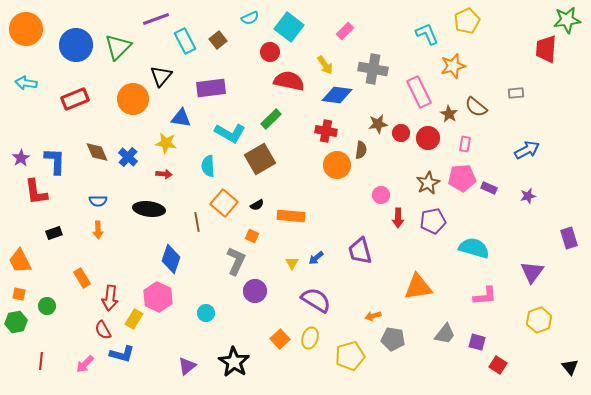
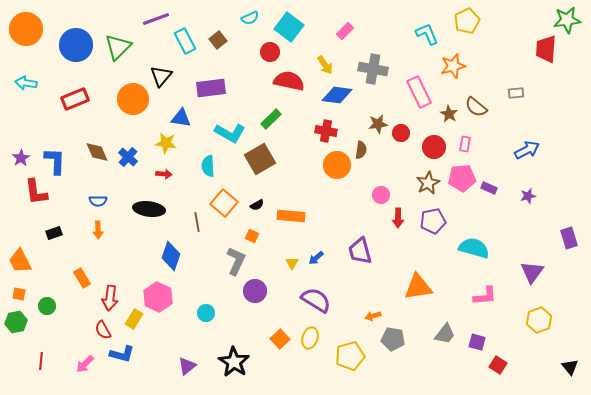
red circle at (428, 138): moved 6 px right, 9 px down
blue diamond at (171, 259): moved 3 px up
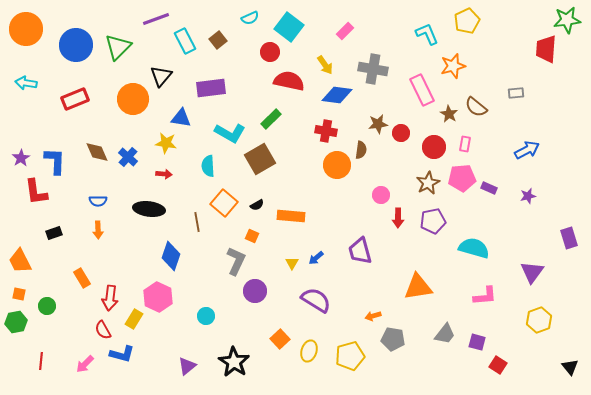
pink rectangle at (419, 92): moved 3 px right, 2 px up
cyan circle at (206, 313): moved 3 px down
yellow ellipse at (310, 338): moved 1 px left, 13 px down
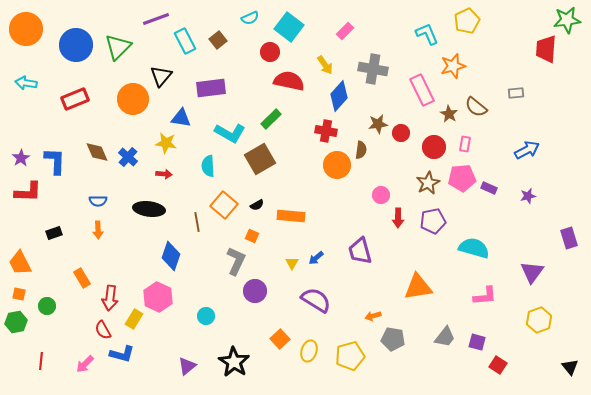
blue diamond at (337, 95): moved 2 px right, 1 px down; rotated 56 degrees counterclockwise
red L-shape at (36, 192): moved 8 px left; rotated 80 degrees counterclockwise
orange square at (224, 203): moved 2 px down
orange trapezoid at (20, 261): moved 2 px down
gray trapezoid at (445, 334): moved 3 px down
